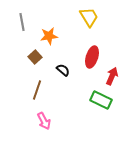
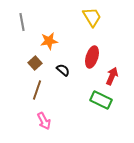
yellow trapezoid: moved 3 px right
orange star: moved 5 px down
brown square: moved 6 px down
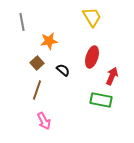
brown square: moved 2 px right
green rectangle: rotated 15 degrees counterclockwise
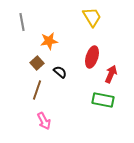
black semicircle: moved 3 px left, 2 px down
red arrow: moved 1 px left, 2 px up
green rectangle: moved 2 px right
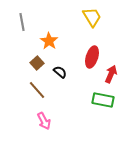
orange star: rotated 30 degrees counterclockwise
brown line: rotated 60 degrees counterclockwise
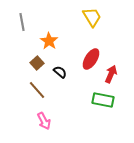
red ellipse: moved 1 px left, 2 px down; rotated 15 degrees clockwise
